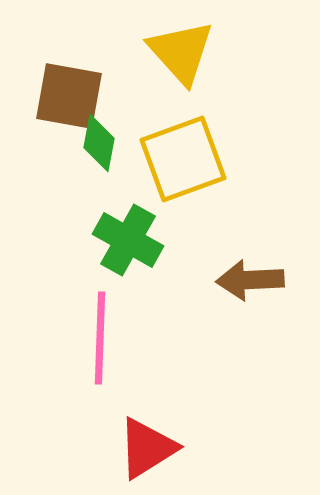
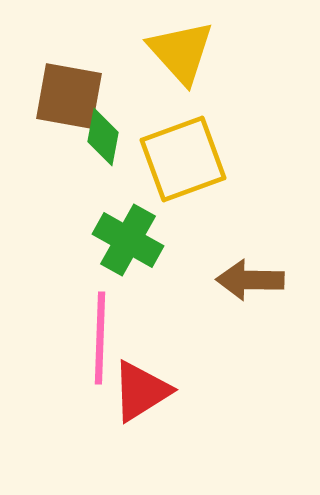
green diamond: moved 4 px right, 6 px up
brown arrow: rotated 4 degrees clockwise
red triangle: moved 6 px left, 57 px up
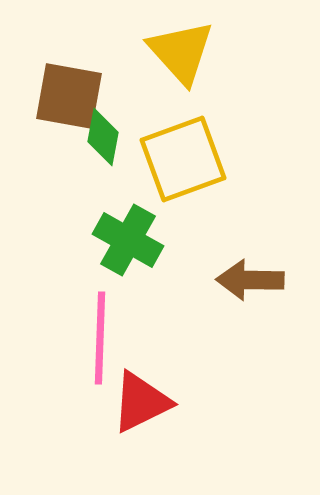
red triangle: moved 11 px down; rotated 6 degrees clockwise
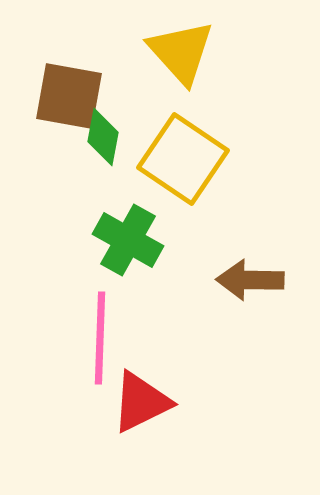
yellow square: rotated 36 degrees counterclockwise
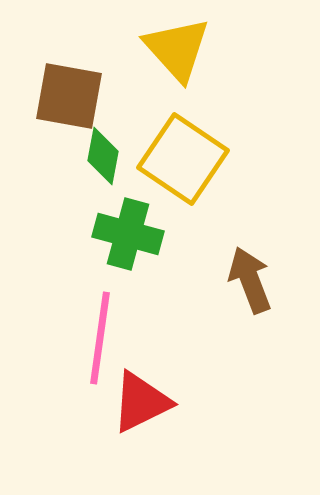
yellow triangle: moved 4 px left, 3 px up
green diamond: moved 19 px down
green cross: moved 6 px up; rotated 14 degrees counterclockwise
brown arrow: rotated 68 degrees clockwise
pink line: rotated 6 degrees clockwise
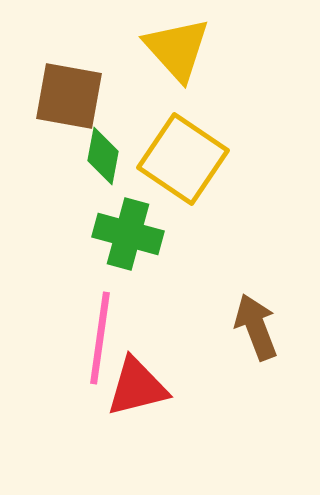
brown arrow: moved 6 px right, 47 px down
red triangle: moved 4 px left, 15 px up; rotated 12 degrees clockwise
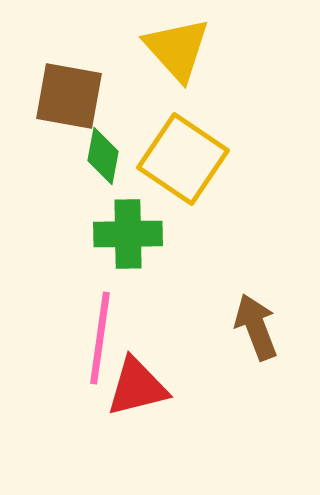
green cross: rotated 16 degrees counterclockwise
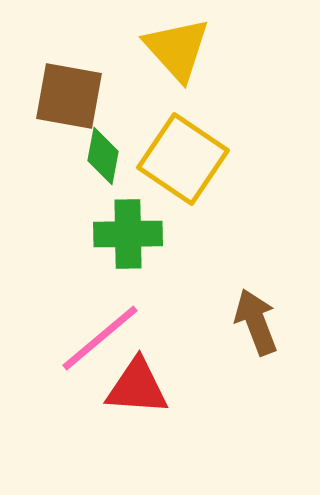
brown arrow: moved 5 px up
pink line: rotated 42 degrees clockwise
red triangle: rotated 18 degrees clockwise
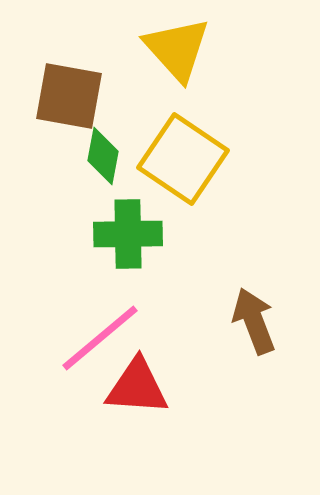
brown arrow: moved 2 px left, 1 px up
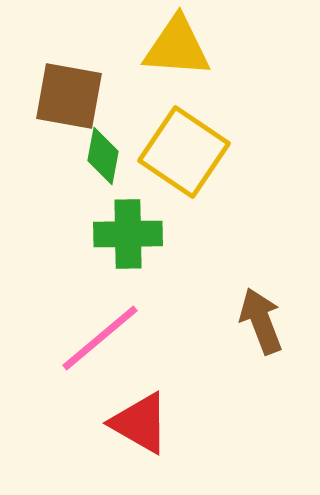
yellow triangle: moved 2 px up; rotated 44 degrees counterclockwise
yellow square: moved 1 px right, 7 px up
brown arrow: moved 7 px right
red triangle: moved 3 px right, 36 px down; rotated 26 degrees clockwise
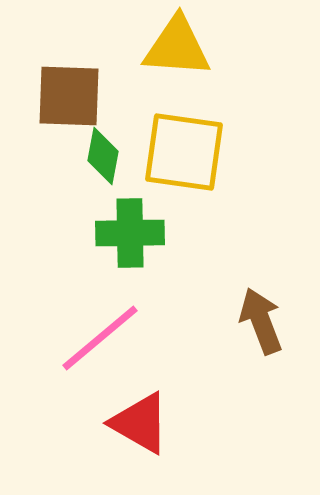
brown square: rotated 8 degrees counterclockwise
yellow square: rotated 26 degrees counterclockwise
green cross: moved 2 px right, 1 px up
